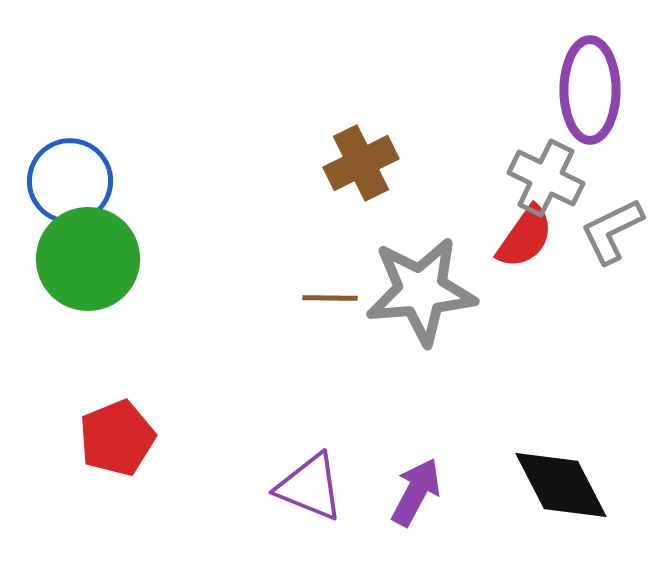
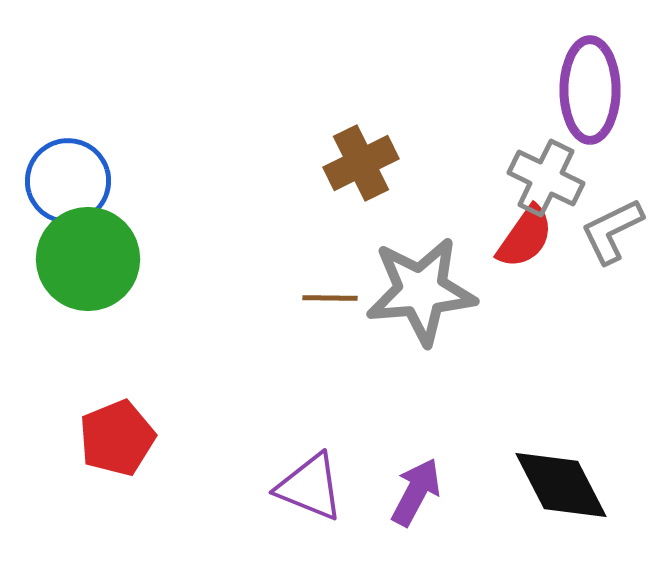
blue circle: moved 2 px left
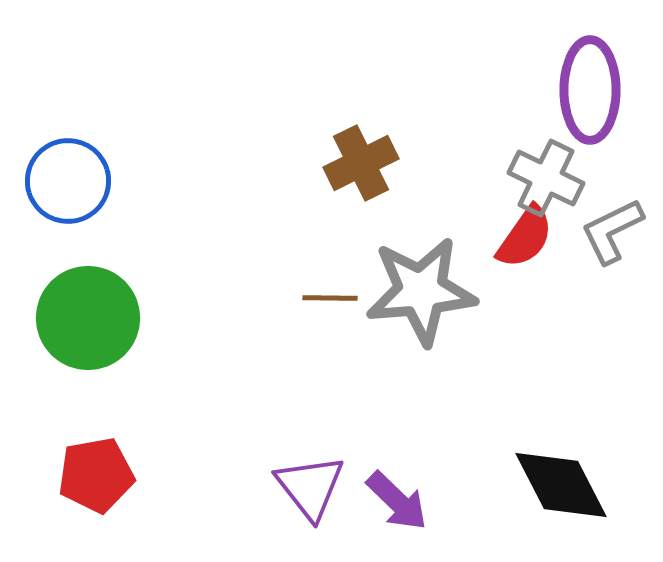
green circle: moved 59 px down
red pentagon: moved 21 px left, 37 px down; rotated 12 degrees clockwise
purple triangle: rotated 30 degrees clockwise
purple arrow: moved 19 px left, 9 px down; rotated 106 degrees clockwise
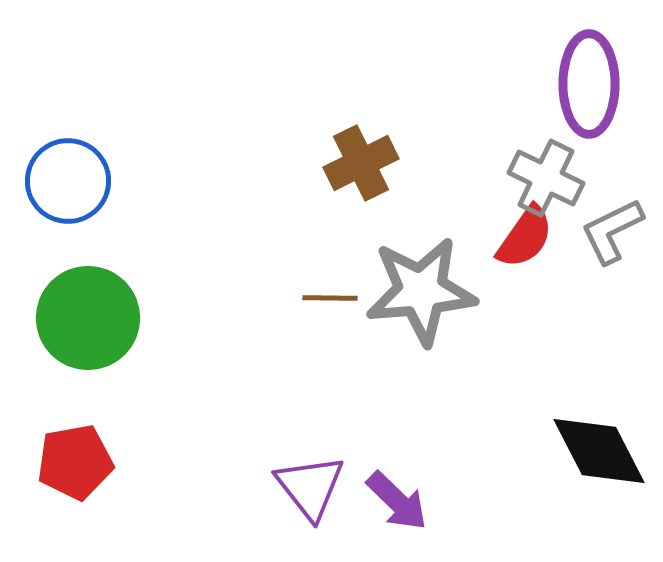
purple ellipse: moved 1 px left, 6 px up
red pentagon: moved 21 px left, 13 px up
black diamond: moved 38 px right, 34 px up
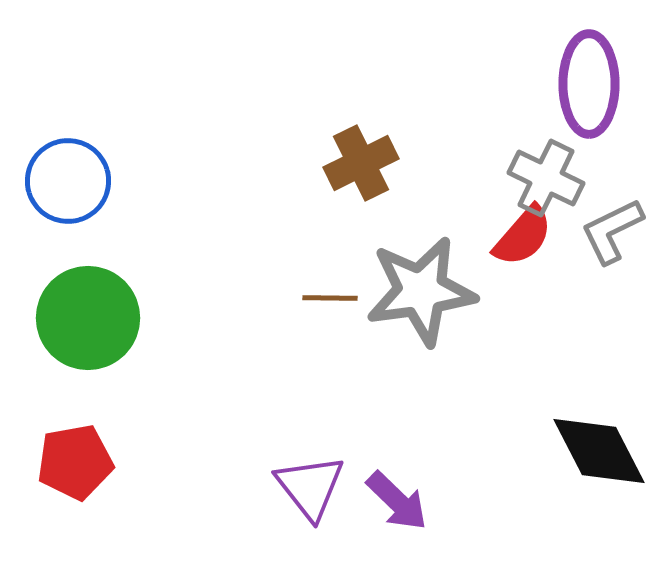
red semicircle: moved 2 px left, 1 px up; rotated 6 degrees clockwise
gray star: rotated 3 degrees counterclockwise
